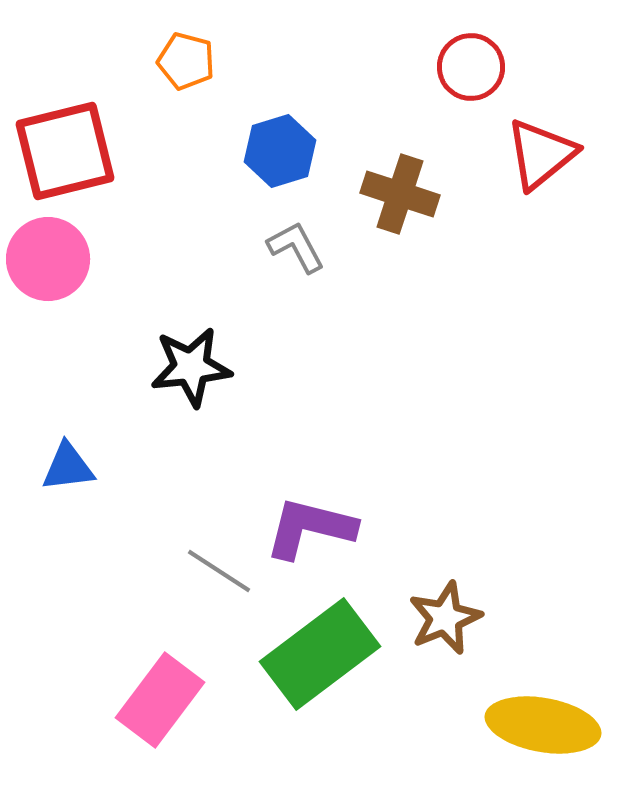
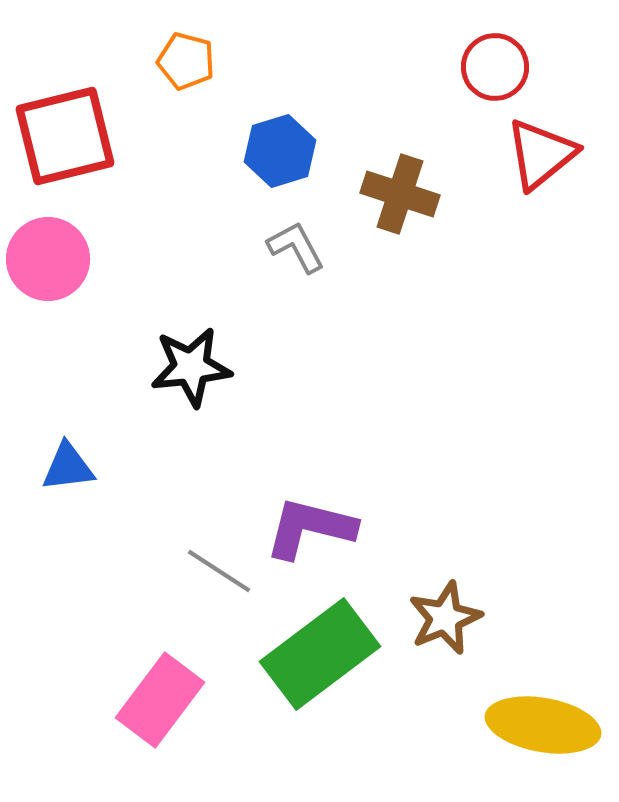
red circle: moved 24 px right
red square: moved 15 px up
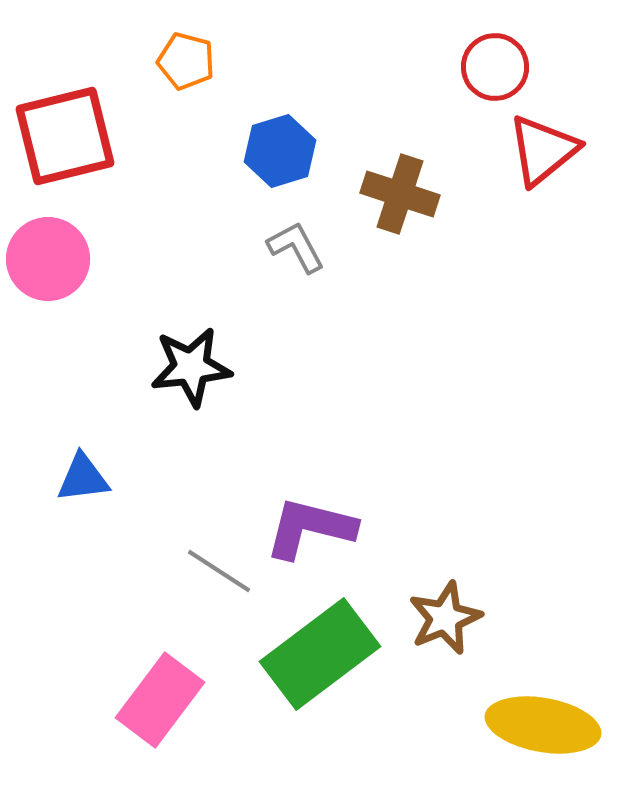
red triangle: moved 2 px right, 4 px up
blue triangle: moved 15 px right, 11 px down
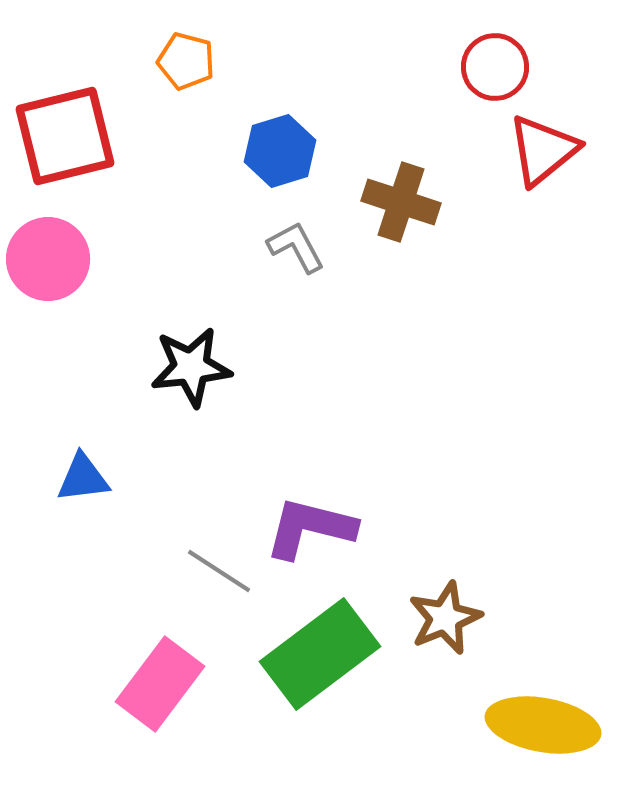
brown cross: moved 1 px right, 8 px down
pink rectangle: moved 16 px up
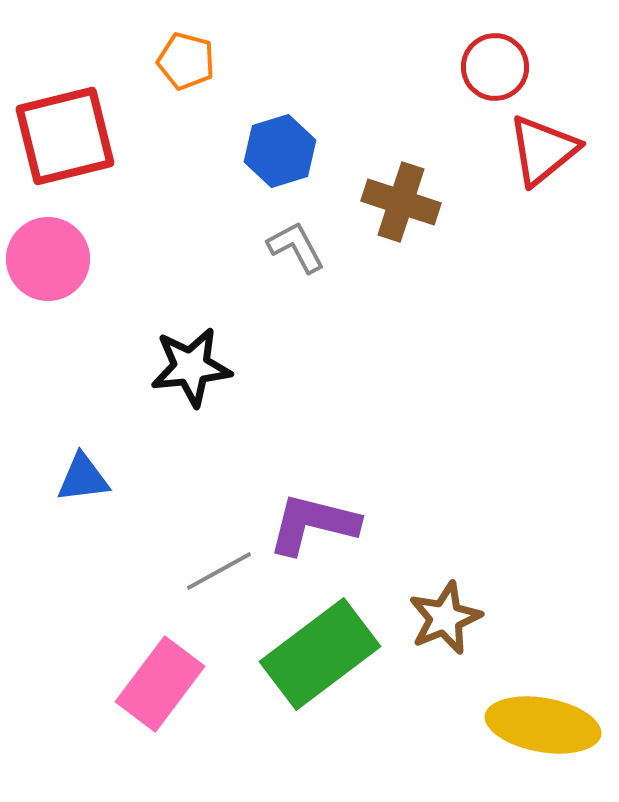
purple L-shape: moved 3 px right, 4 px up
gray line: rotated 62 degrees counterclockwise
